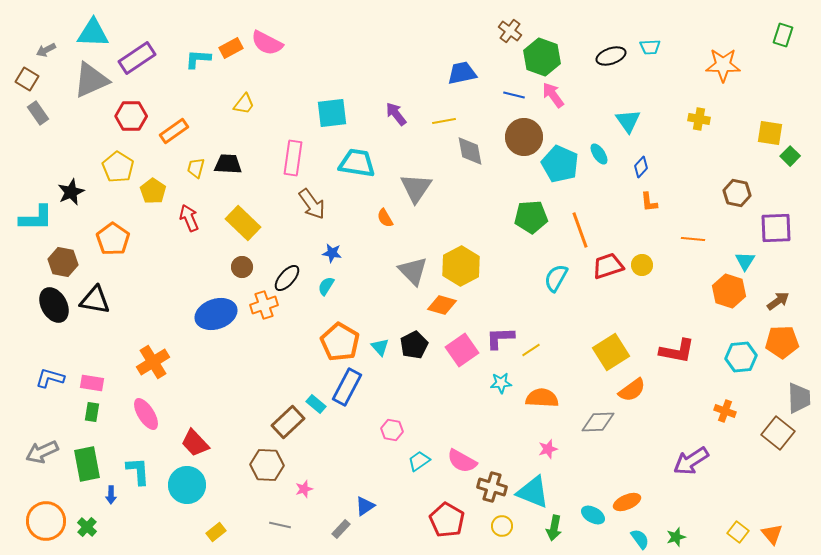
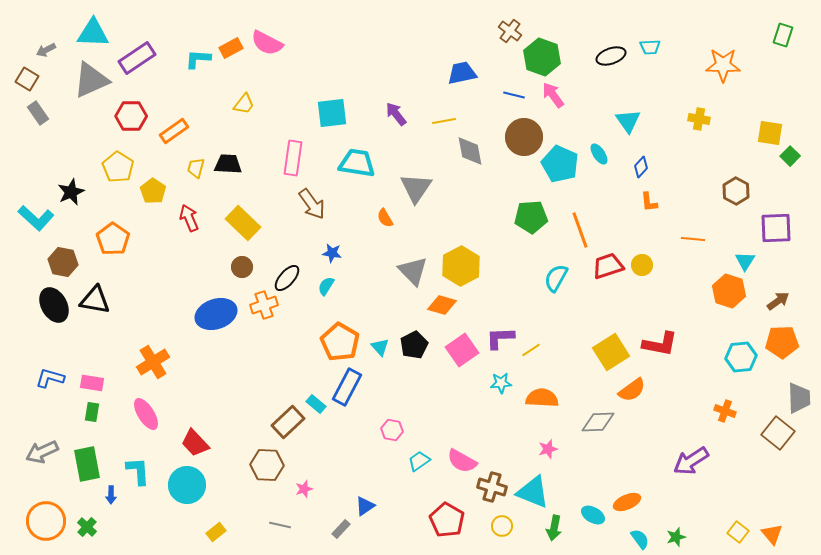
brown hexagon at (737, 193): moved 1 px left, 2 px up; rotated 16 degrees clockwise
cyan L-shape at (36, 218): rotated 42 degrees clockwise
red L-shape at (677, 351): moved 17 px left, 7 px up
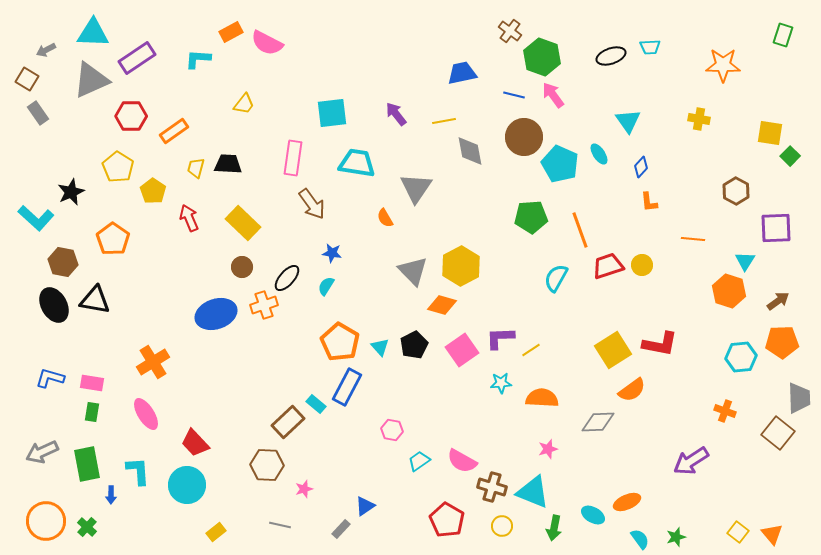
orange rectangle at (231, 48): moved 16 px up
yellow square at (611, 352): moved 2 px right, 2 px up
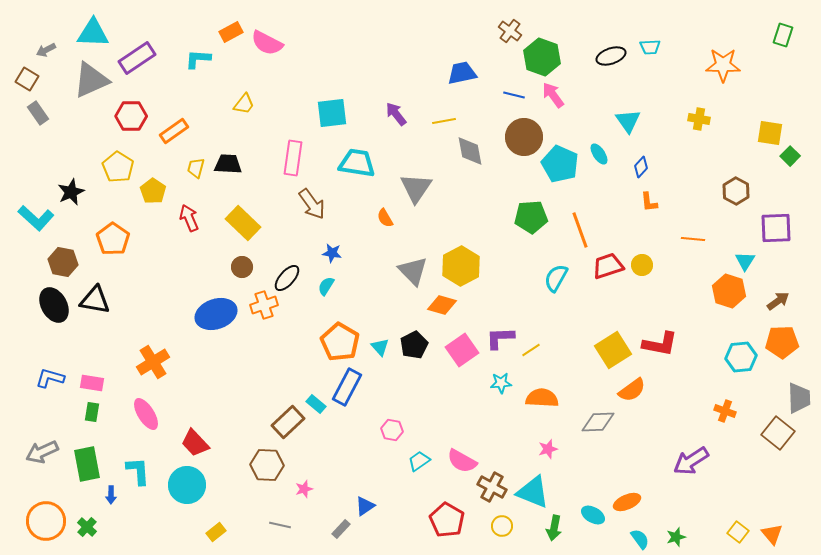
brown cross at (492, 487): rotated 12 degrees clockwise
